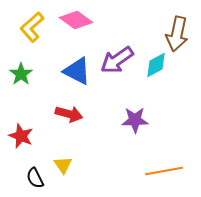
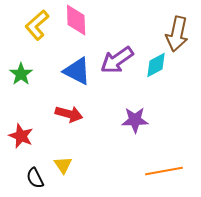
pink diamond: rotated 52 degrees clockwise
yellow L-shape: moved 5 px right, 2 px up
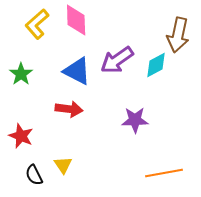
yellow L-shape: moved 1 px up
brown arrow: moved 1 px right, 1 px down
red arrow: moved 5 px up; rotated 8 degrees counterclockwise
orange line: moved 2 px down
black semicircle: moved 1 px left, 3 px up
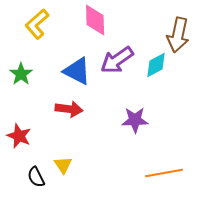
pink diamond: moved 19 px right
red star: moved 2 px left
black semicircle: moved 2 px right, 2 px down
